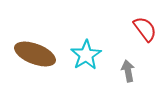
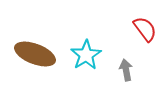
gray arrow: moved 2 px left, 1 px up
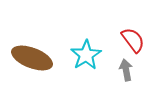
red semicircle: moved 12 px left, 11 px down
brown ellipse: moved 3 px left, 4 px down
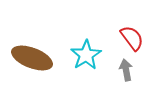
red semicircle: moved 1 px left, 2 px up
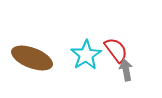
red semicircle: moved 16 px left, 12 px down
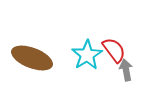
red semicircle: moved 2 px left
cyan star: moved 1 px right
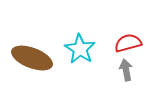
red semicircle: moved 14 px right, 7 px up; rotated 68 degrees counterclockwise
cyan star: moved 7 px left, 6 px up; rotated 8 degrees counterclockwise
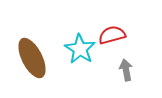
red semicircle: moved 16 px left, 8 px up
brown ellipse: rotated 42 degrees clockwise
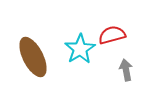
cyan star: rotated 8 degrees clockwise
brown ellipse: moved 1 px right, 1 px up
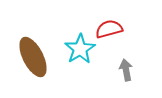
red semicircle: moved 3 px left, 6 px up
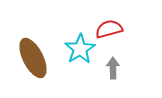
brown ellipse: moved 1 px down
gray arrow: moved 13 px left, 2 px up; rotated 10 degrees clockwise
